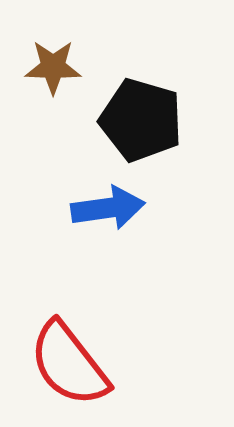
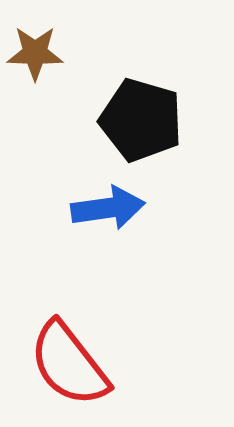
brown star: moved 18 px left, 14 px up
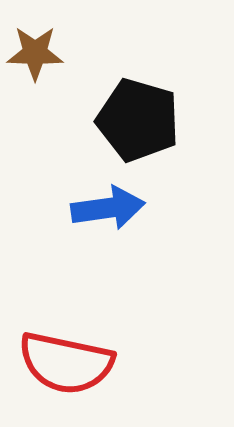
black pentagon: moved 3 px left
red semicircle: moved 3 px left, 1 px up; rotated 40 degrees counterclockwise
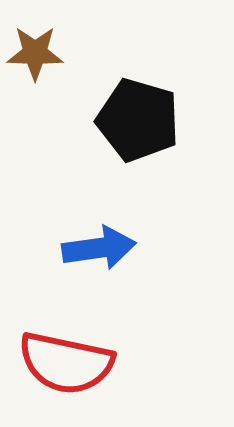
blue arrow: moved 9 px left, 40 px down
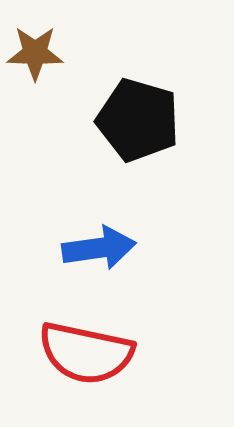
red semicircle: moved 20 px right, 10 px up
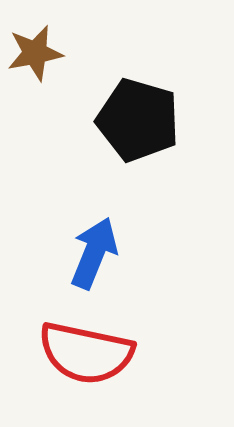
brown star: rotated 12 degrees counterclockwise
blue arrow: moved 5 px left, 5 px down; rotated 60 degrees counterclockwise
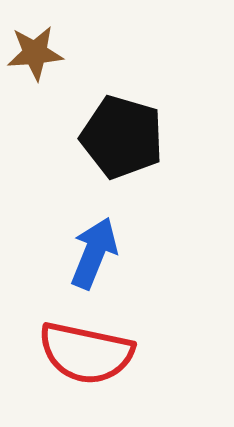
brown star: rotated 6 degrees clockwise
black pentagon: moved 16 px left, 17 px down
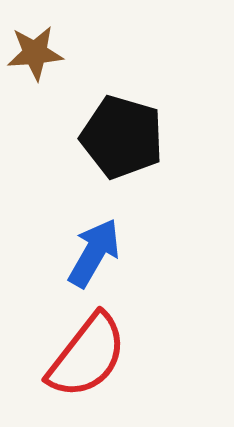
blue arrow: rotated 8 degrees clockwise
red semicircle: moved 1 px right, 3 px down; rotated 64 degrees counterclockwise
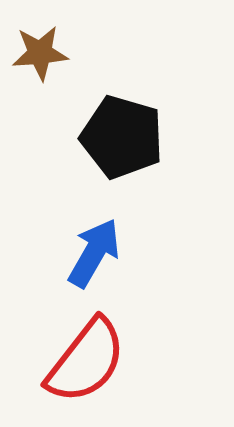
brown star: moved 5 px right
red semicircle: moved 1 px left, 5 px down
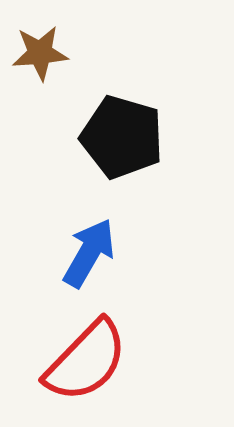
blue arrow: moved 5 px left
red semicircle: rotated 6 degrees clockwise
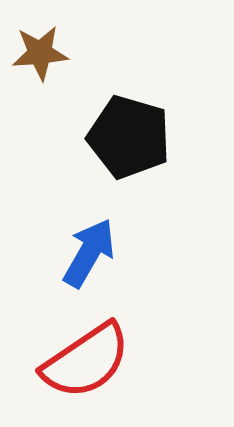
black pentagon: moved 7 px right
red semicircle: rotated 12 degrees clockwise
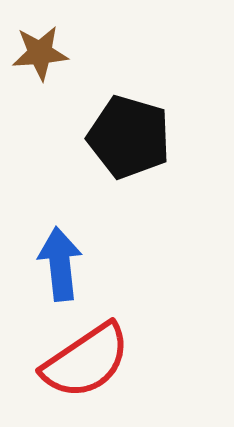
blue arrow: moved 29 px left, 11 px down; rotated 36 degrees counterclockwise
